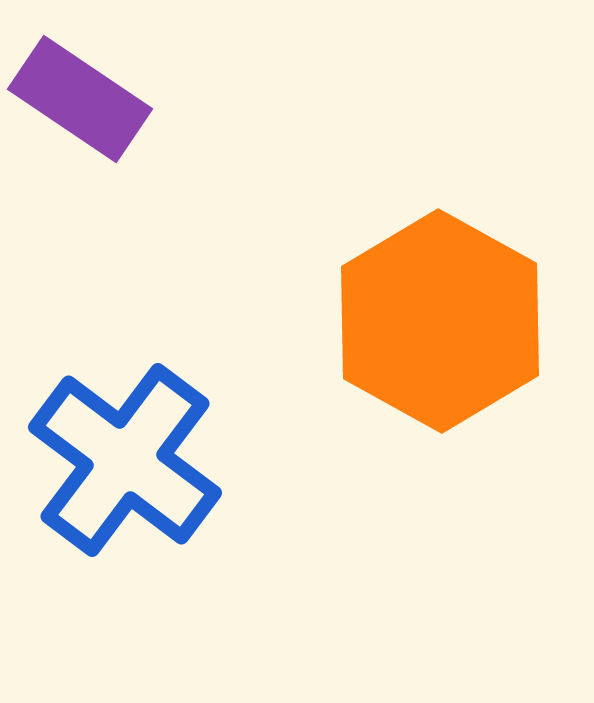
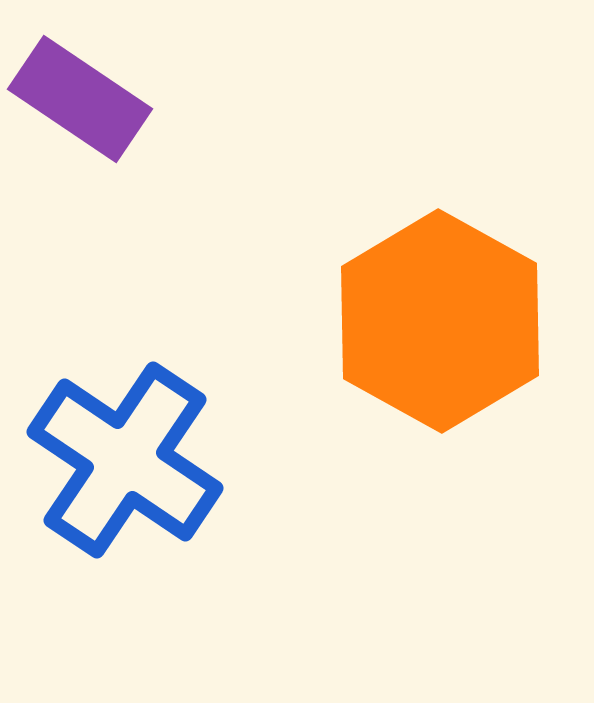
blue cross: rotated 3 degrees counterclockwise
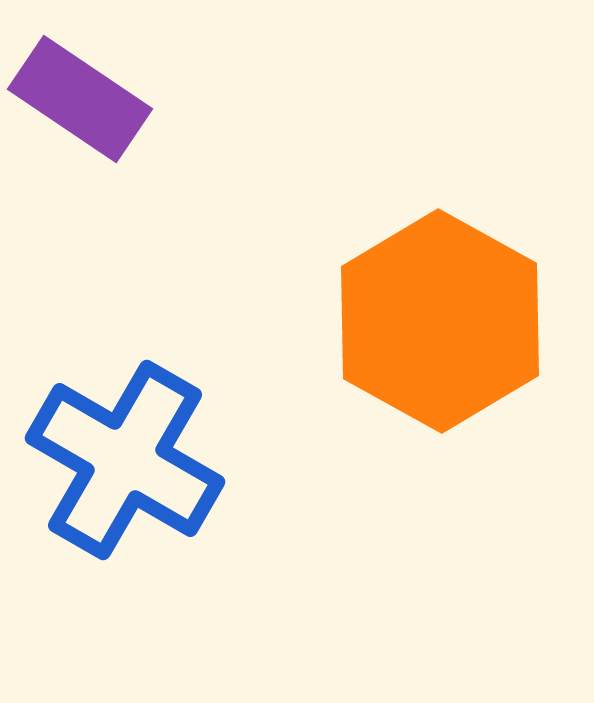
blue cross: rotated 4 degrees counterclockwise
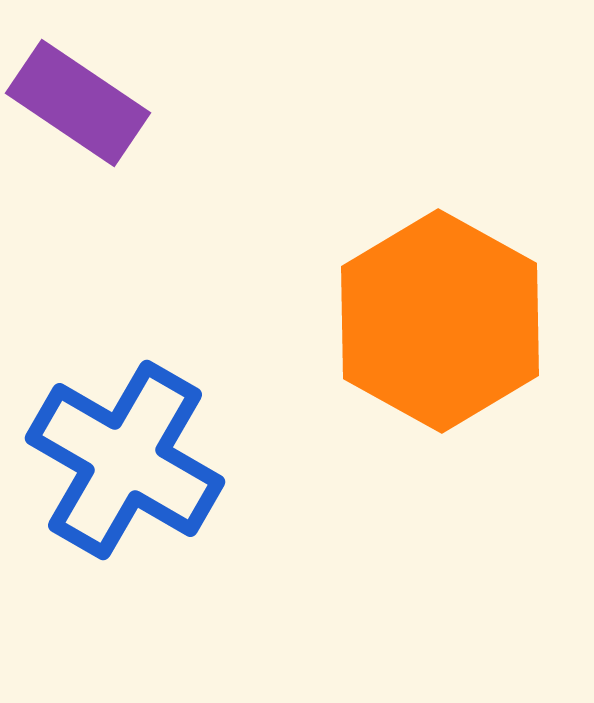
purple rectangle: moved 2 px left, 4 px down
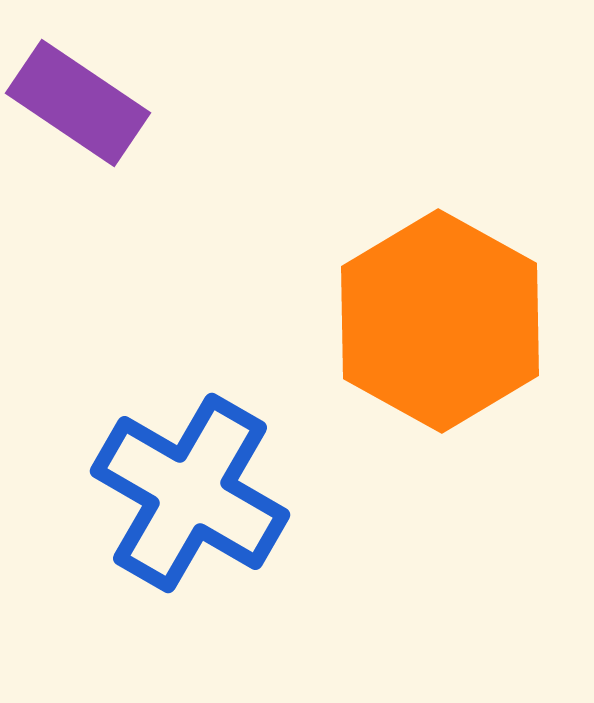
blue cross: moved 65 px right, 33 px down
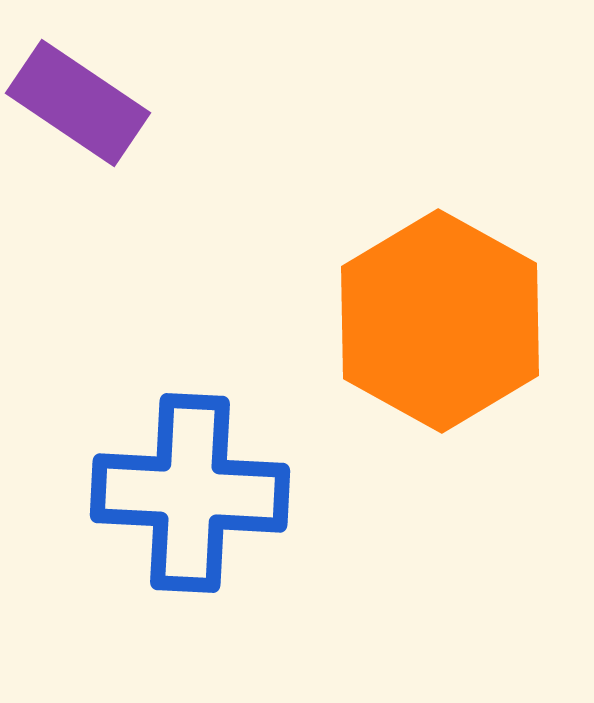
blue cross: rotated 27 degrees counterclockwise
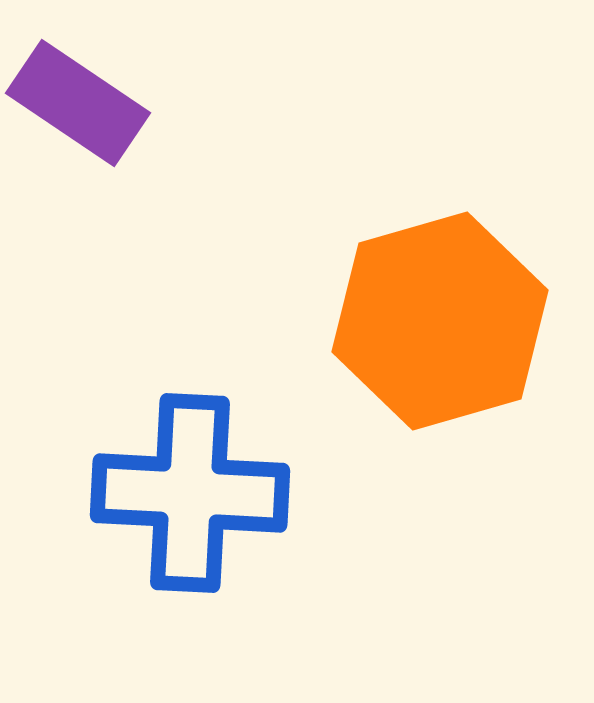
orange hexagon: rotated 15 degrees clockwise
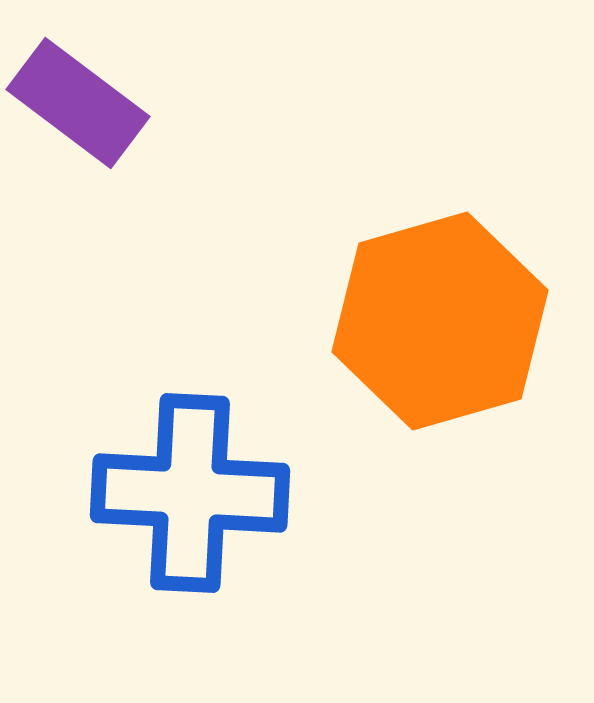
purple rectangle: rotated 3 degrees clockwise
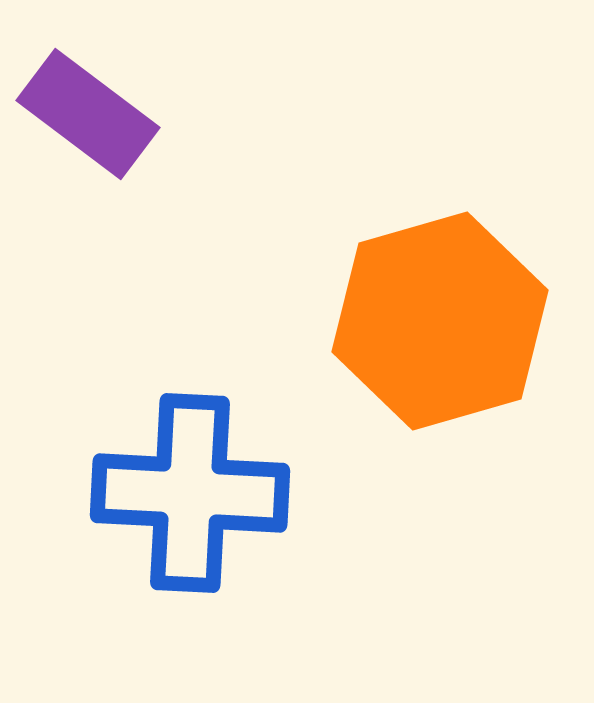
purple rectangle: moved 10 px right, 11 px down
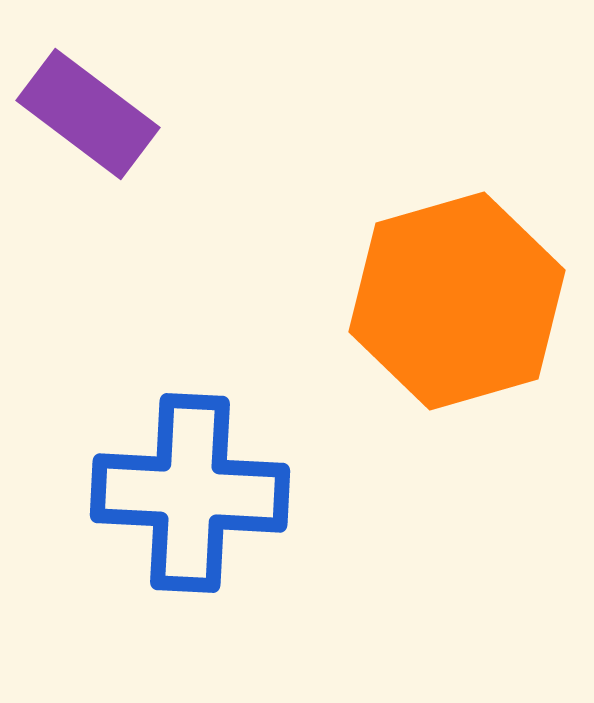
orange hexagon: moved 17 px right, 20 px up
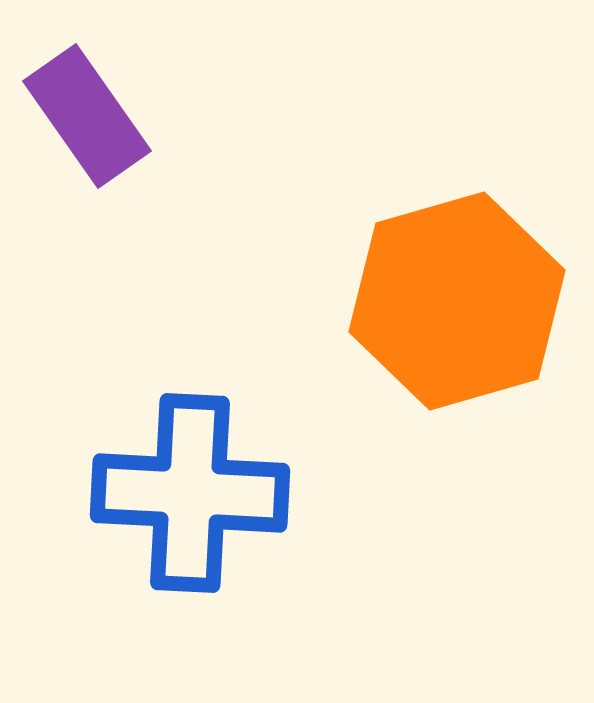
purple rectangle: moved 1 px left, 2 px down; rotated 18 degrees clockwise
